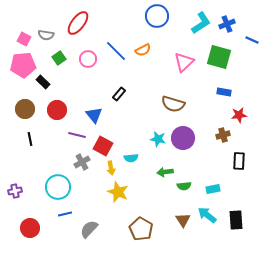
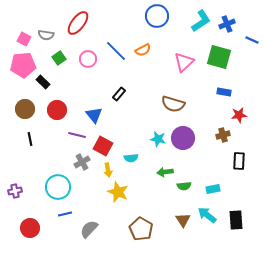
cyan L-shape at (201, 23): moved 2 px up
yellow arrow at (111, 168): moved 3 px left, 2 px down
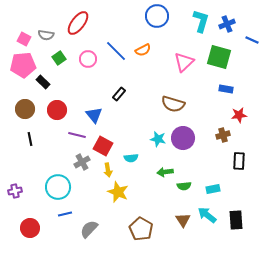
cyan L-shape at (201, 21): rotated 40 degrees counterclockwise
blue rectangle at (224, 92): moved 2 px right, 3 px up
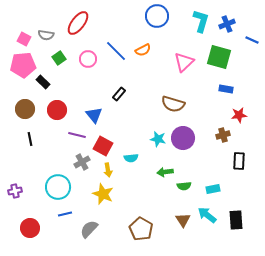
yellow star at (118, 192): moved 15 px left, 2 px down
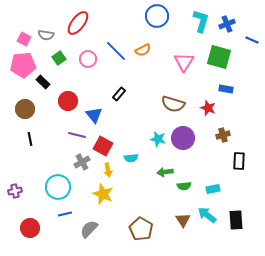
pink triangle at (184, 62): rotated 15 degrees counterclockwise
red circle at (57, 110): moved 11 px right, 9 px up
red star at (239, 115): moved 31 px left, 7 px up; rotated 28 degrees clockwise
